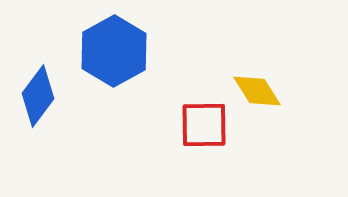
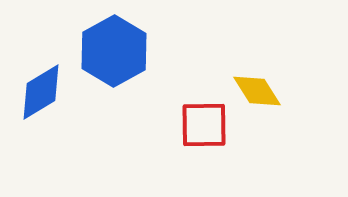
blue diamond: moved 3 px right, 4 px up; rotated 22 degrees clockwise
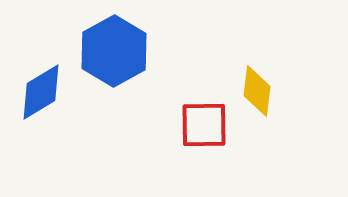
yellow diamond: rotated 39 degrees clockwise
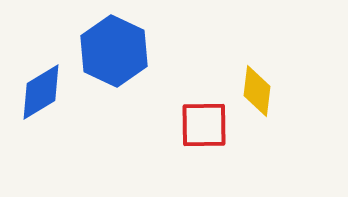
blue hexagon: rotated 6 degrees counterclockwise
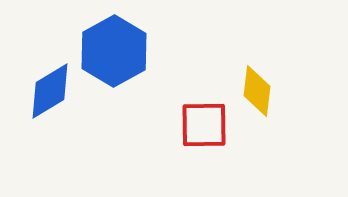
blue hexagon: rotated 6 degrees clockwise
blue diamond: moved 9 px right, 1 px up
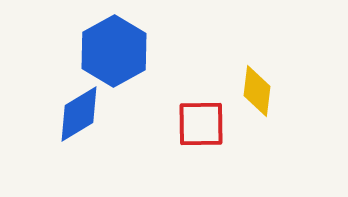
blue diamond: moved 29 px right, 23 px down
red square: moved 3 px left, 1 px up
